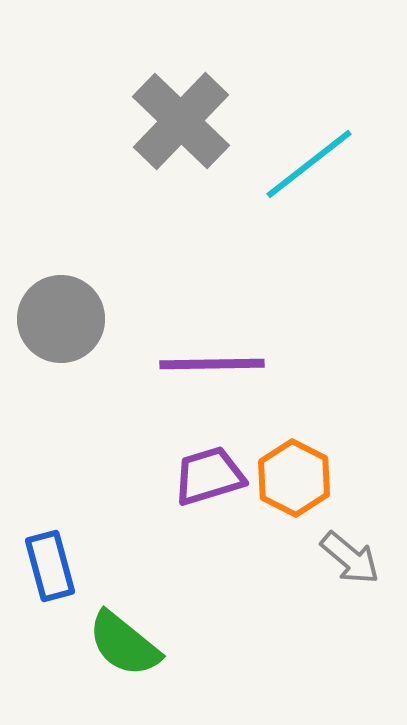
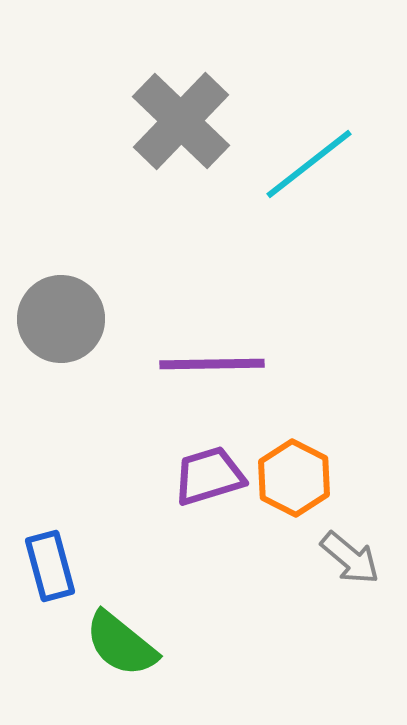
green semicircle: moved 3 px left
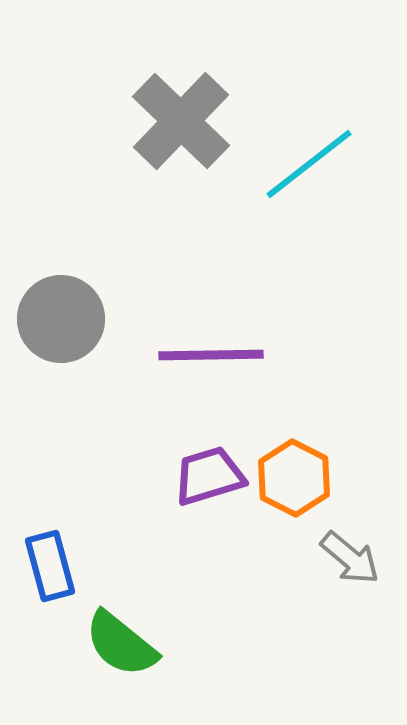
purple line: moved 1 px left, 9 px up
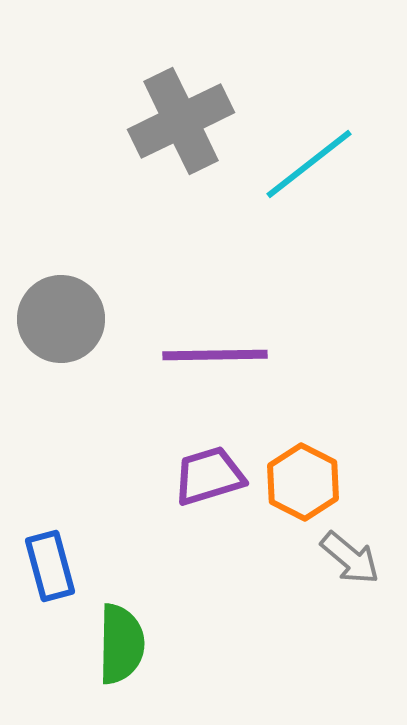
gray cross: rotated 20 degrees clockwise
purple line: moved 4 px right
orange hexagon: moved 9 px right, 4 px down
green semicircle: rotated 128 degrees counterclockwise
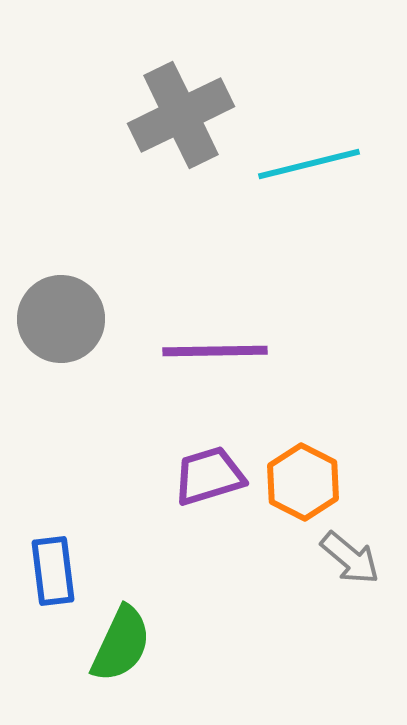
gray cross: moved 6 px up
cyan line: rotated 24 degrees clockwise
purple line: moved 4 px up
blue rectangle: moved 3 px right, 5 px down; rotated 8 degrees clockwise
green semicircle: rotated 24 degrees clockwise
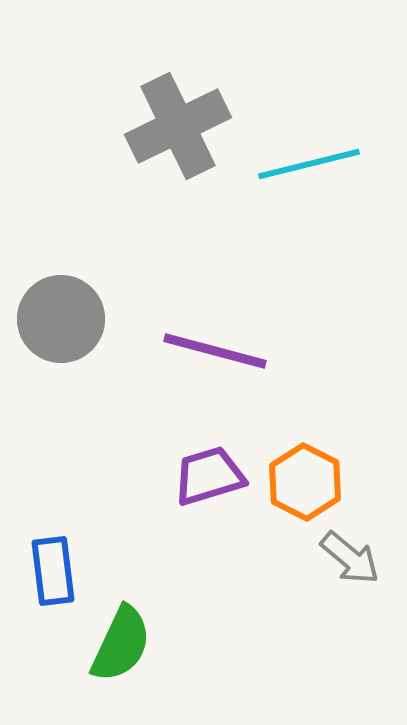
gray cross: moved 3 px left, 11 px down
purple line: rotated 16 degrees clockwise
orange hexagon: moved 2 px right
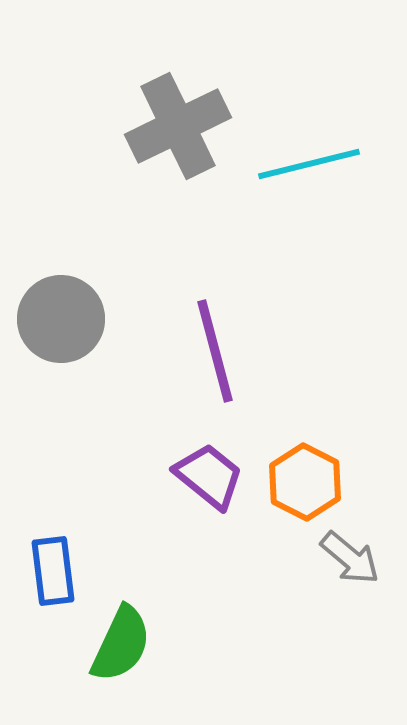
purple line: rotated 60 degrees clockwise
purple trapezoid: rotated 56 degrees clockwise
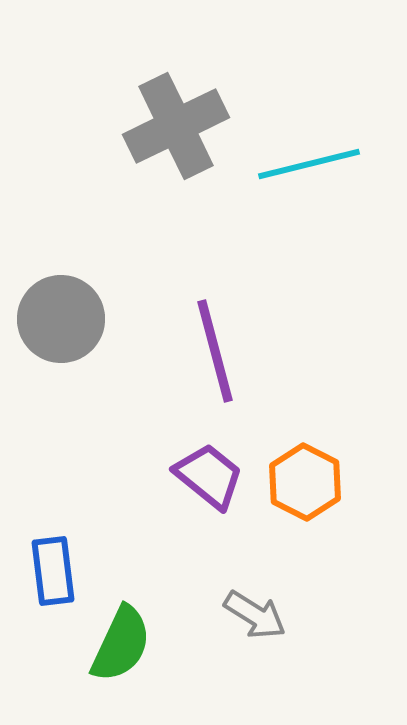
gray cross: moved 2 px left
gray arrow: moved 95 px left, 57 px down; rotated 8 degrees counterclockwise
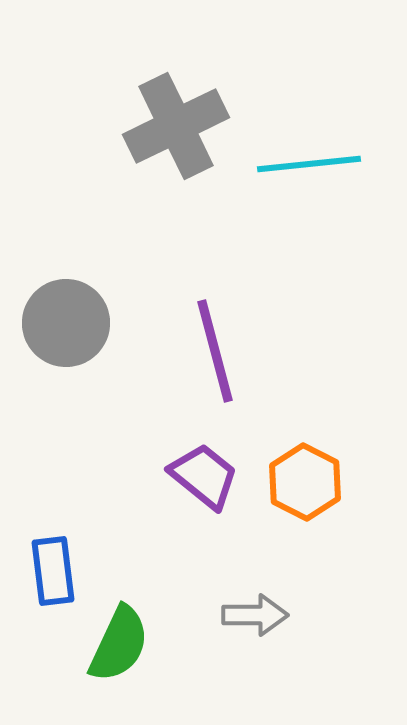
cyan line: rotated 8 degrees clockwise
gray circle: moved 5 px right, 4 px down
purple trapezoid: moved 5 px left
gray arrow: rotated 32 degrees counterclockwise
green semicircle: moved 2 px left
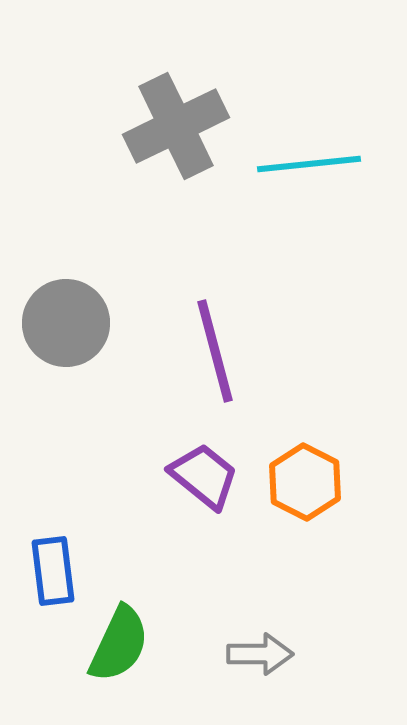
gray arrow: moved 5 px right, 39 px down
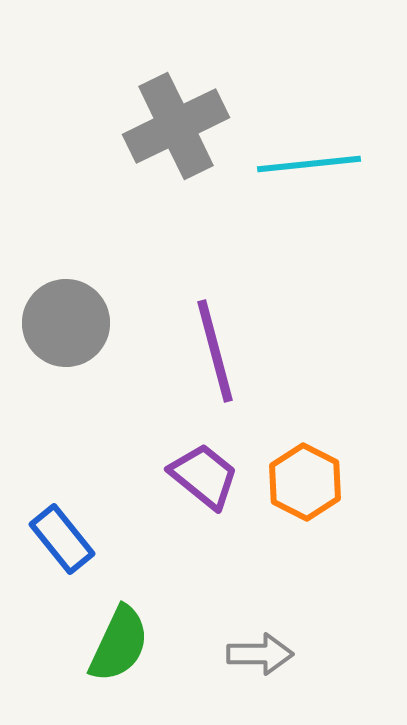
blue rectangle: moved 9 px right, 32 px up; rotated 32 degrees counterclockwise
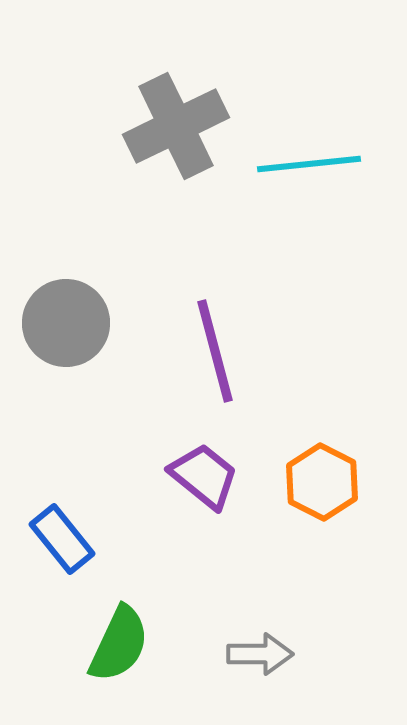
orange hexagon: moved 17 px right
